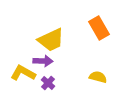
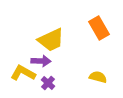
purple arrow: moved 2 px left
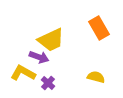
purple arrow: moved 2 px left, 4 px up; rotated 18 degrees clockwise
yellow semicircle: moved 2 px left
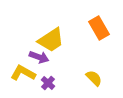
yellow trapezoid: rotated 8 degrees counterclockwise
yellow semicircle: moved 2 px left, 1 px down; rotated 30 degrees clockwise
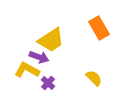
yellow L-shape: moved 4 px right, 3 px up
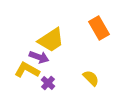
yellow semicircle: moved 3 px left
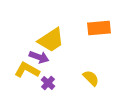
orange rectangle: rotated 65 degrees counterclockwise
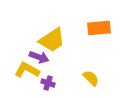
yellow trapezoid: moved 1 px right
purple cross: rotated 24 degrees counterclockwise
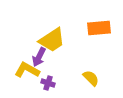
purple arrow: rotated 96 degrees clockwise
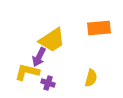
yellow L-shape: moved 2 px down; rotated 15 degrees counterclockwise
yellow semicircle: rotated 60 degrees clockwise
